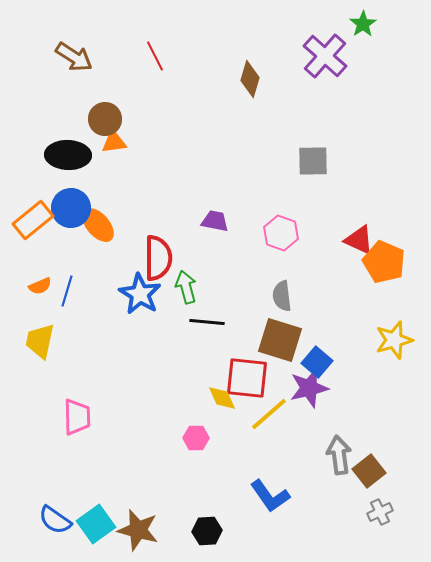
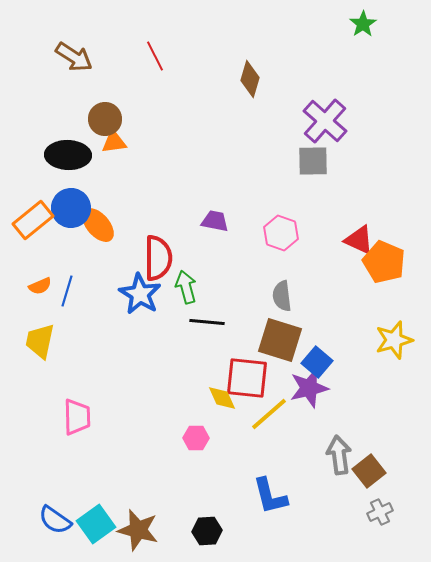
purple cross at (325, 56): moved 65 px down
blue L-shape at (270, 496): rotated 21 degrees clockwise
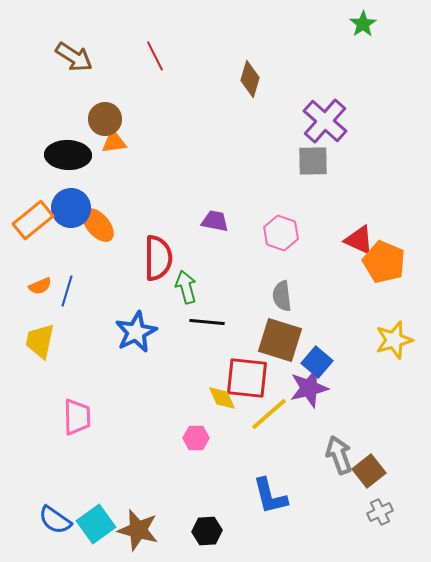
blue star at (140, 294): moved 4 px left, 38 px down; rotated 15 degrees clockwise
gray arrow at (339, 455): rotated 12 degrees counterclockwise
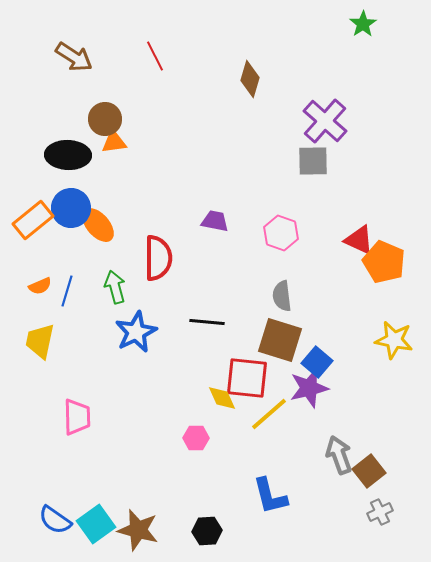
green arrow at (186, 287): moved 71 px left
yellow star at (394, 340): rotated 27 degrees clockwise
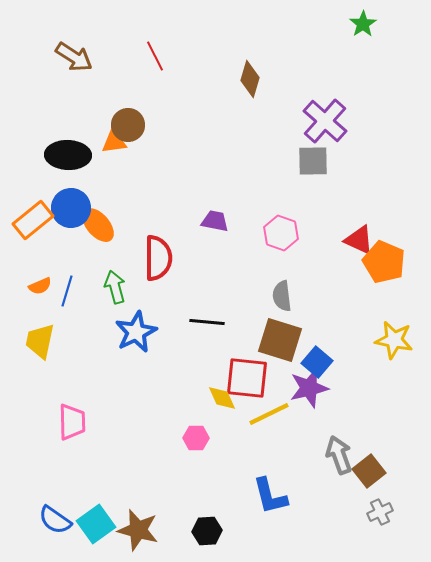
brown circle at (105, 119): moved 23 px right, 6 px down
yellow line at (269, 414): rotated 15 degrees clockwise
pink trapezoid at (77, 417): moved 5 px left, 5 px down
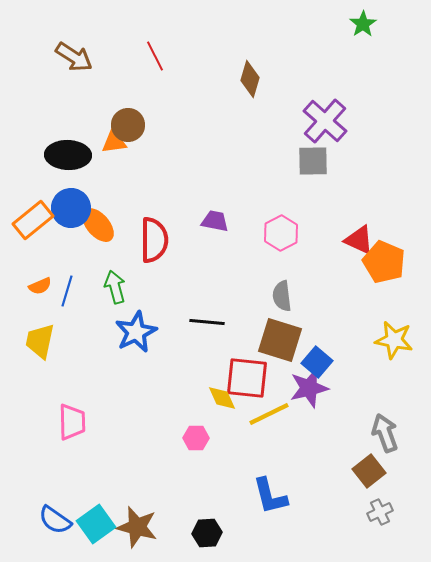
pink hexagon at (281, 233): rotated 12 degrees clockwise
red semicircle at (158, 258): moved 4 px left, 18 px up
gray arrow at (339, 455): moved 46 px right, 22 px up
brown star at (138, 530): moved 1 px left, 3 px up
black hexagon at (207, 531): moved 2 px down
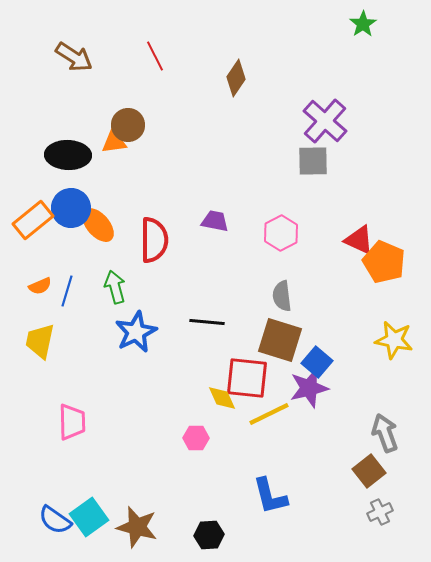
brown diamond at (250, 79): moved 14 px left, 1 px up; rotated 18 degrees clockwise
cyan square at (96, 524): moved 7 px left, 7 px up
black hexagon at (207, 533): moved 2 px right, 2 px down
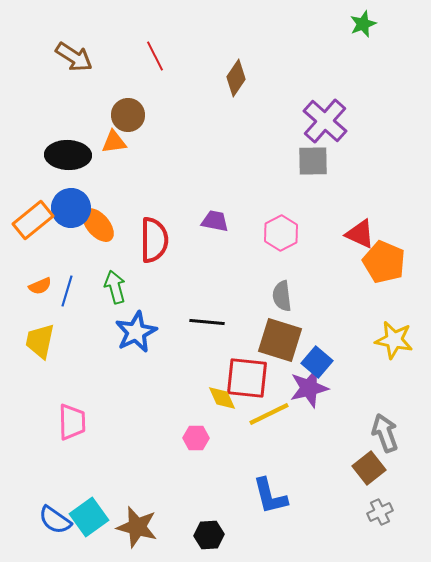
green star at (363, 24): rotated 12 degrees clockwise
brown circle at (128, 125): moved 10 px up
red triangle at (359, 240): moved 1 px right, 6 px up
brown square at (369, 471): moved 3 px up
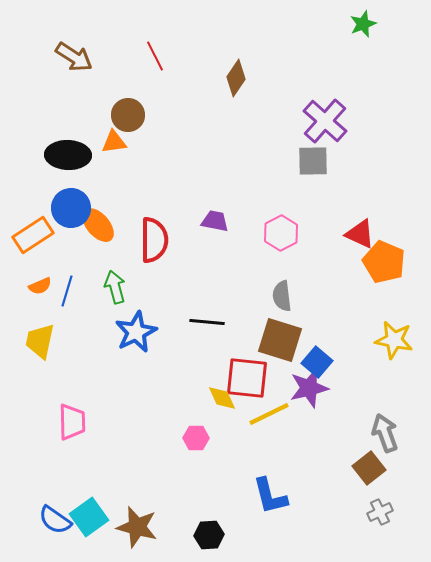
orange rectangle at (33, 220): moved 15 px down; rotated 6 degrees clockwise
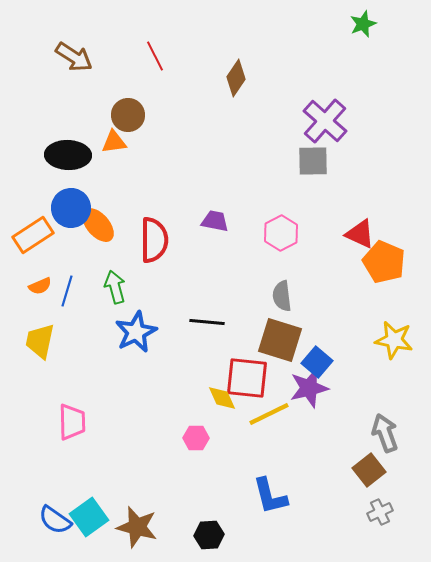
brown square at (369, 468): moved 2 px down
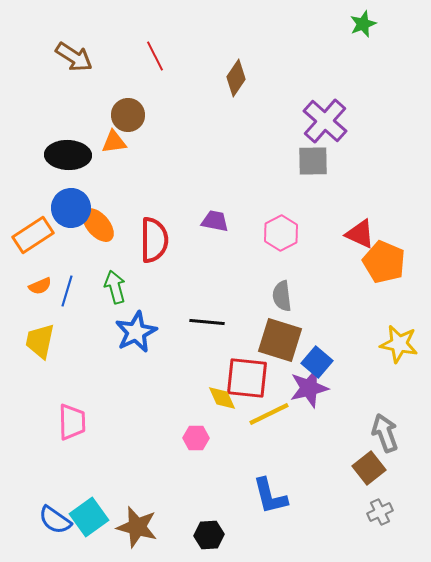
yellow star at (394, 340): moved 5 px right, 4 px down
brown square at (369, 470): moved 2 px up
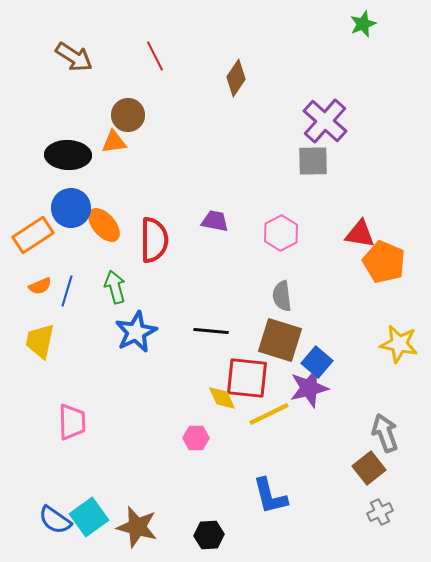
orange ellipse at (98, 225): moved 6 px right
red triangle at (360, 234): rotated 16 degrees counterclockwise
black line at (207, 322): moved 4 px right, 9 px down
